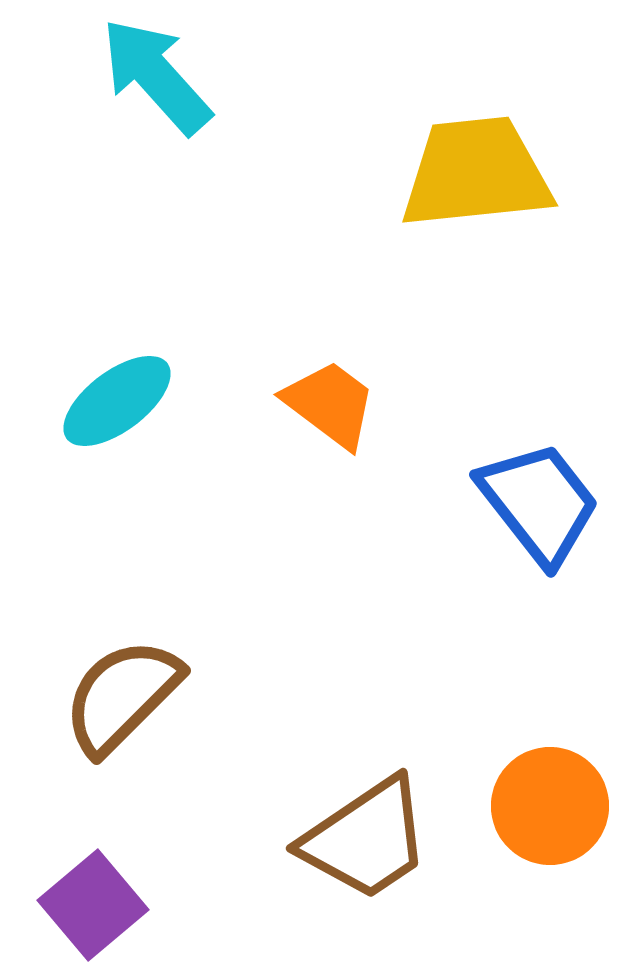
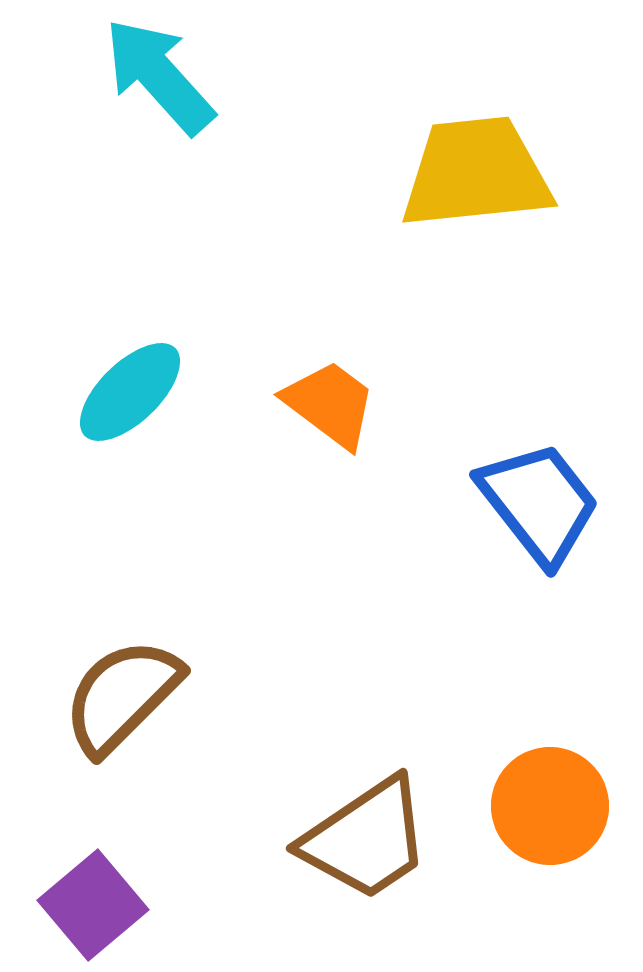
cyan arrow: moved 3 px right
cyan ellipse: moved 13 px right, 9 px up; rotated 7 degrees counterclockwise
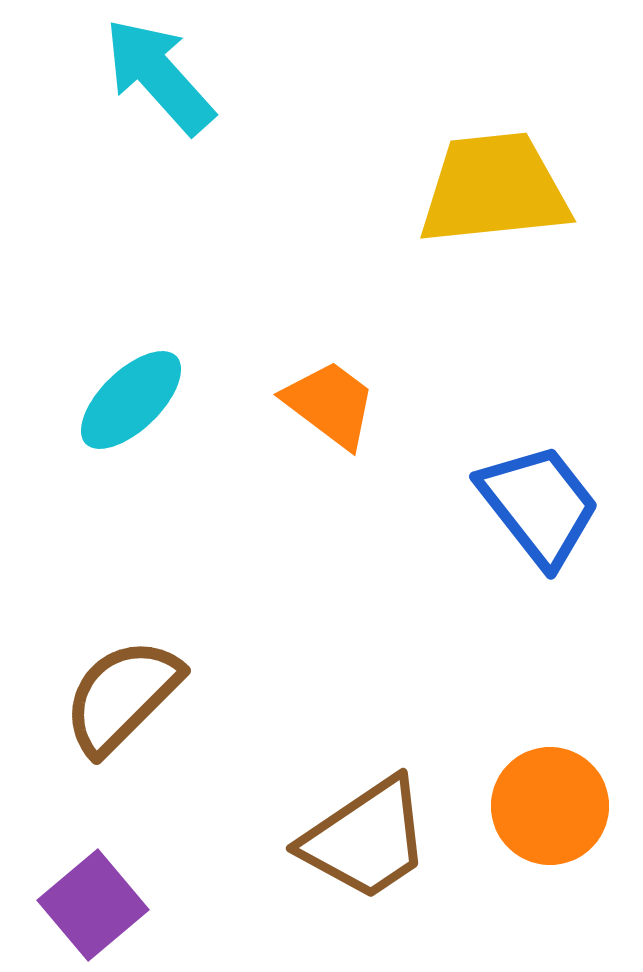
yellow trapezoid: moved 18 px right, 16 px down
cyan ellipse: moved 1 px right, 8 px down
blue trapezoid: moved 2 px down
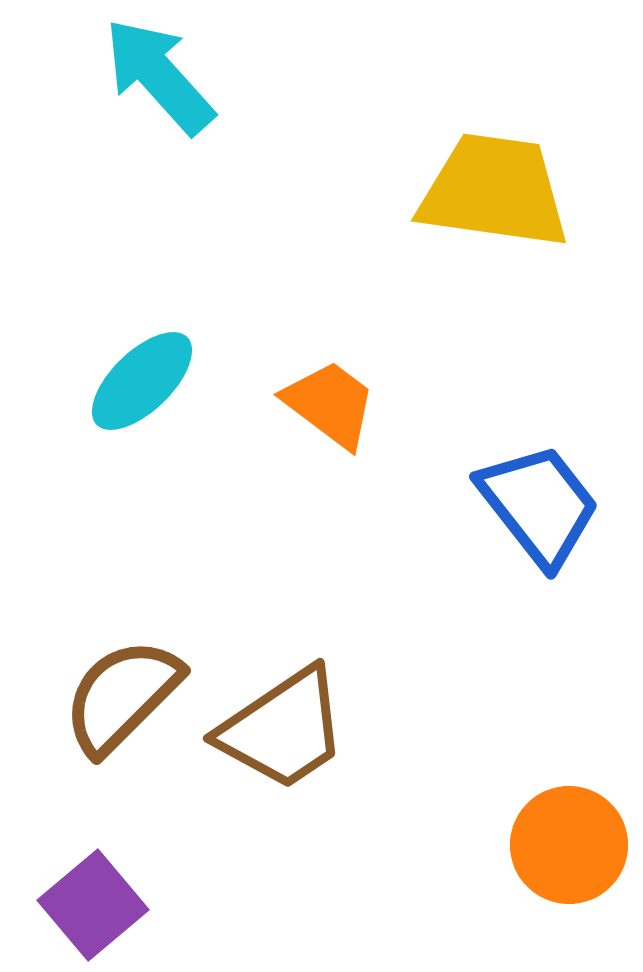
yellow trapezoid: moved 2 px down; rotated 14 degrees clockwise
cyan ellipse: moved 11 px right, 19 px up
orange circle: moved 19 px right, 39 px down
brown trapezoid: moved 83 px left, 110 px up
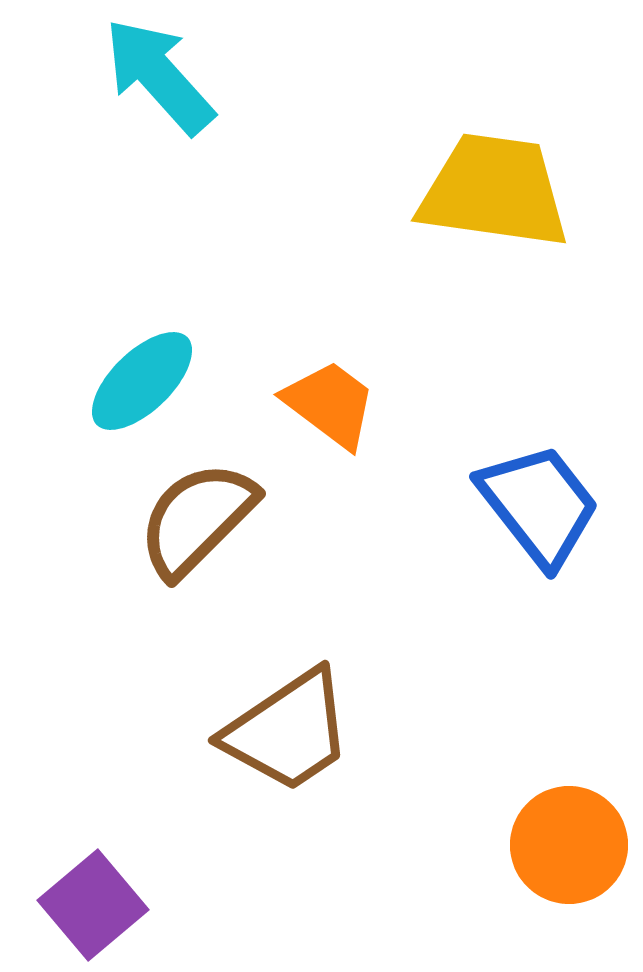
brown semicircle: moved 75 px right, 177 px up
brown trapezoid: moved 5 px right, 2 px down
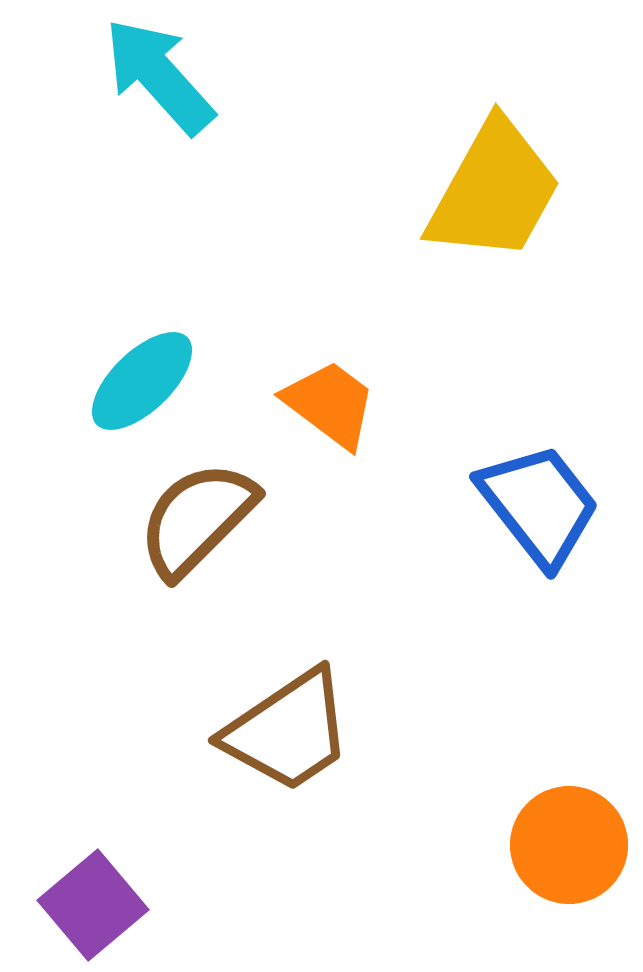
yellow trapezoid: rotated 111 degrees clockwise
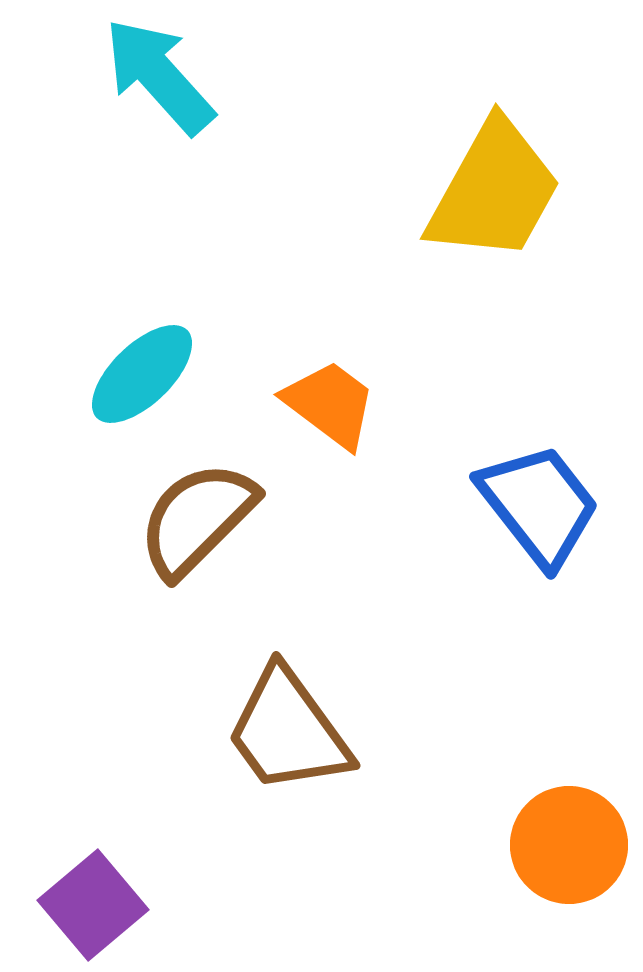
cyan ellipse: moved 7 px up
brown trapezoid: rotated 88 degrees clockwise
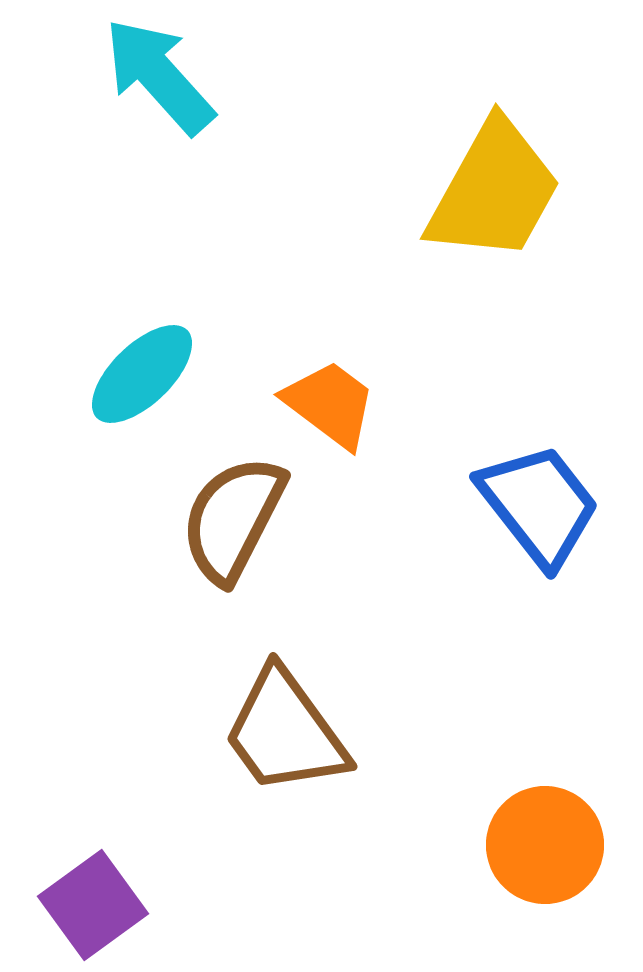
brown semicircle: moved 36 px right; rotated 18 degrees counterclockwise
brown trapezoid: moved 3 px left, 1 px down
orange circle: moved 24 px left
purple square: rotated 4 degrees clockwise
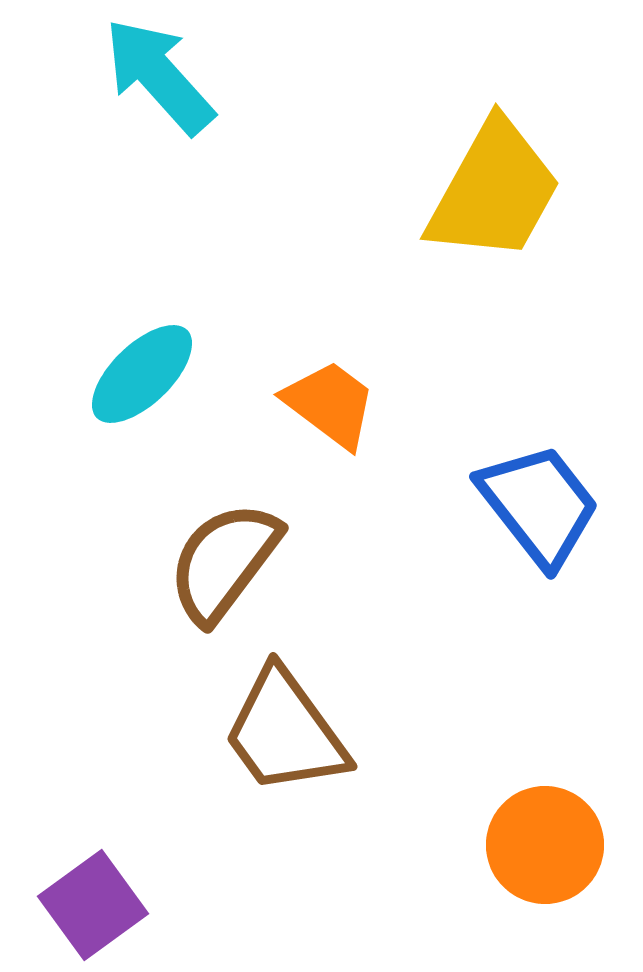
brown semicircle: moved 9 px left, 43 px down; rotated 10 degrees clockwise
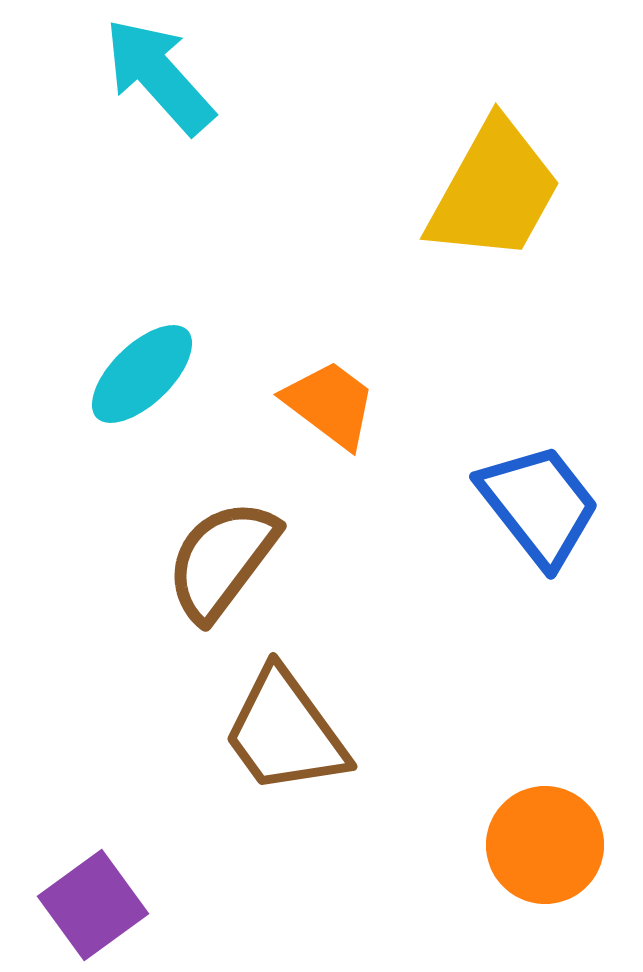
brown semicircle: moved 2 px left, 2 px up
